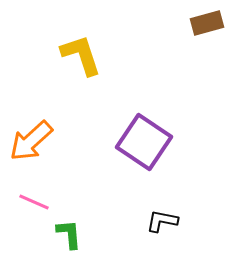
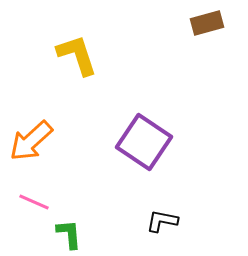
yellow L-shape: moved 4 px left
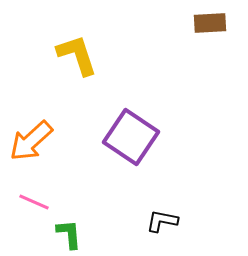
brown rectangle: moved 3 px right; rotated 12 degrees clockwise
purple square: moved 13 px left, 5 px up
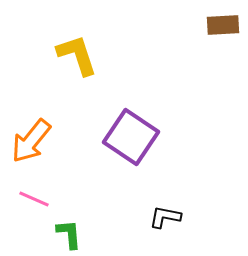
brown rectangle: moved 13 px right, 2 px down
orange arrow: rotated 9 degrees counterclockwise
pink line: moved 3 px up
black L-shape: moved 3 px right, 4 px up
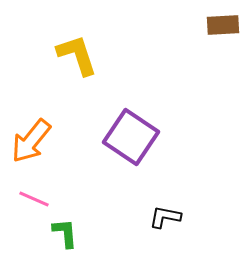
green L-shape: moved 4 px left, 1 px up
